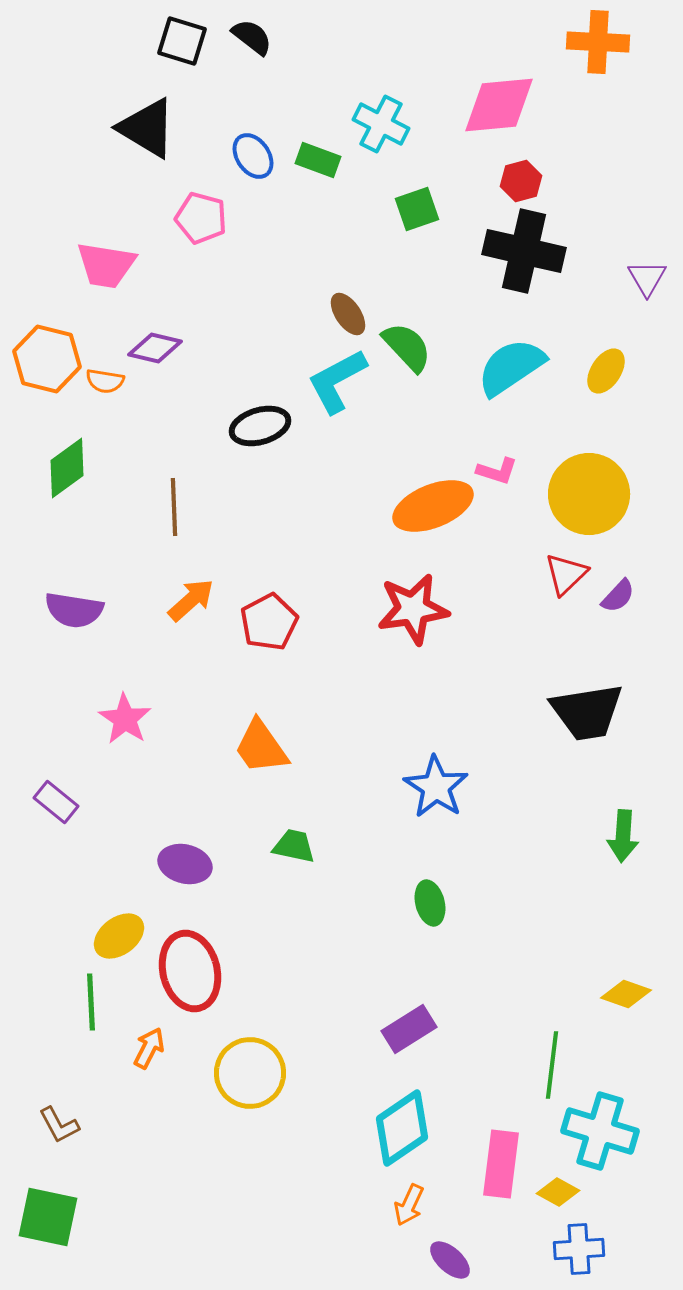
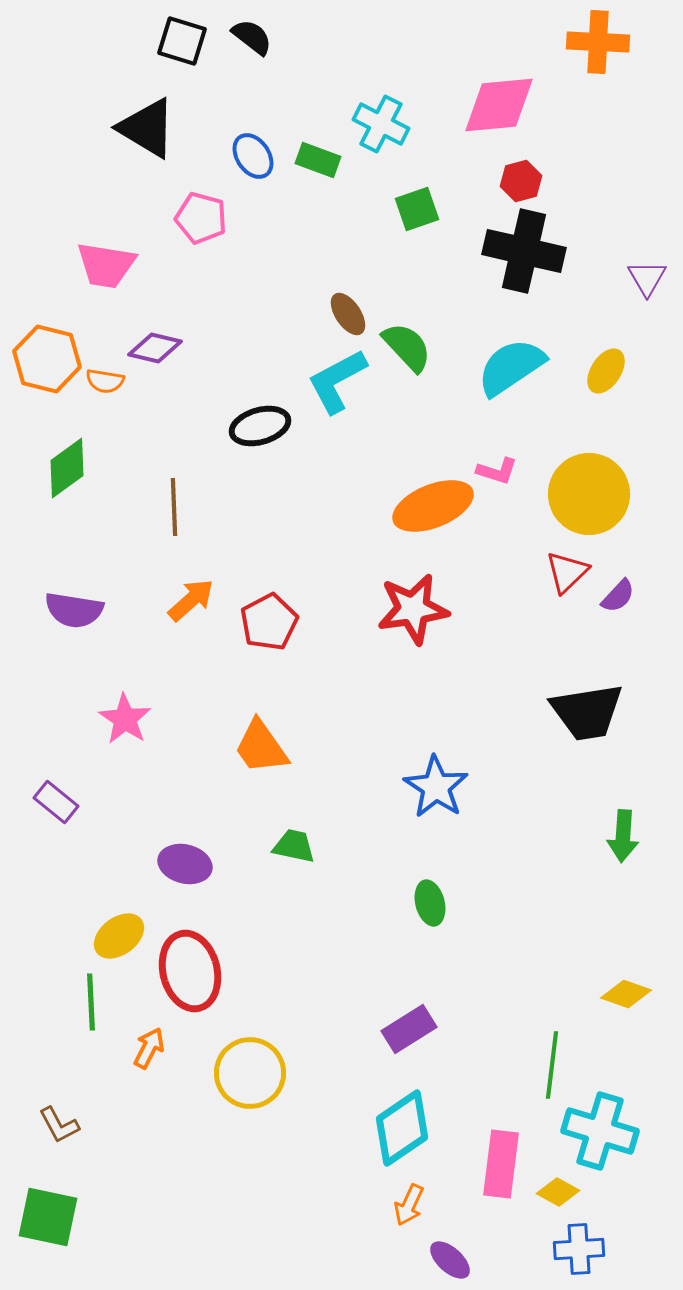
red triangle at (566, 574): moved 1 px right, 2 px up
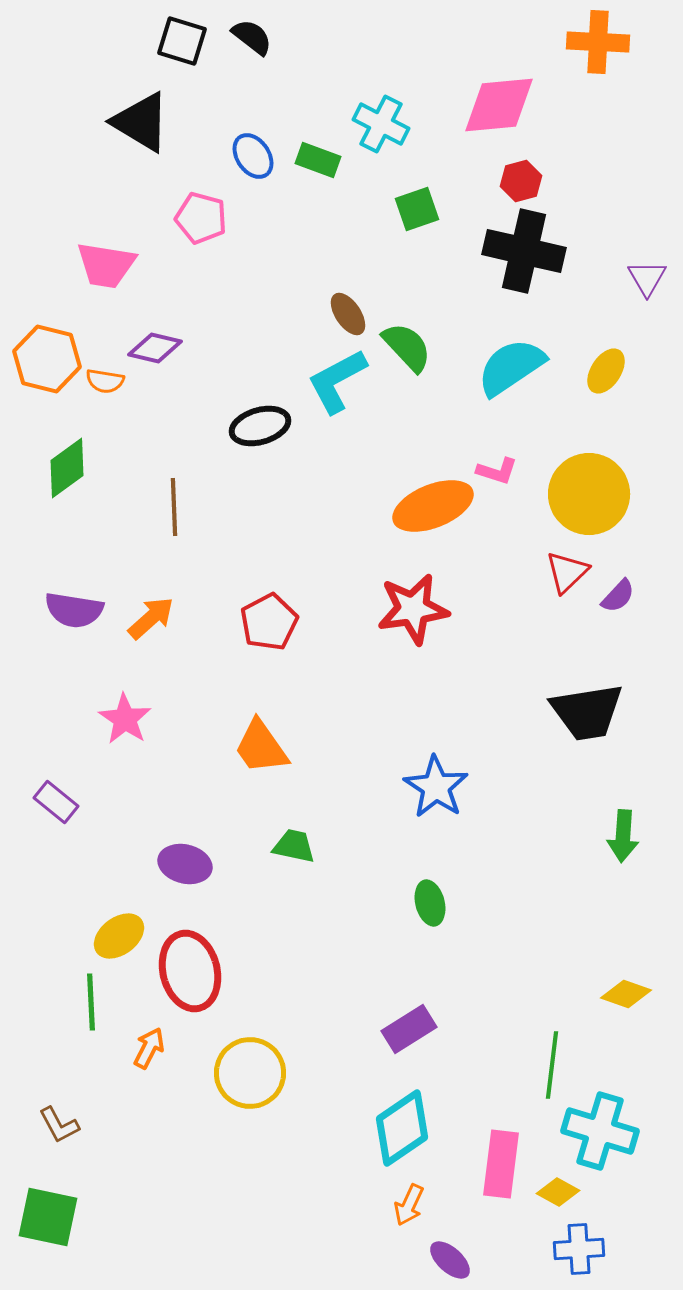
black triangle at (147, 128): moved 6 px left, 6 px up
orange arrow at (191, 600): moved 40 px left, 18 px down
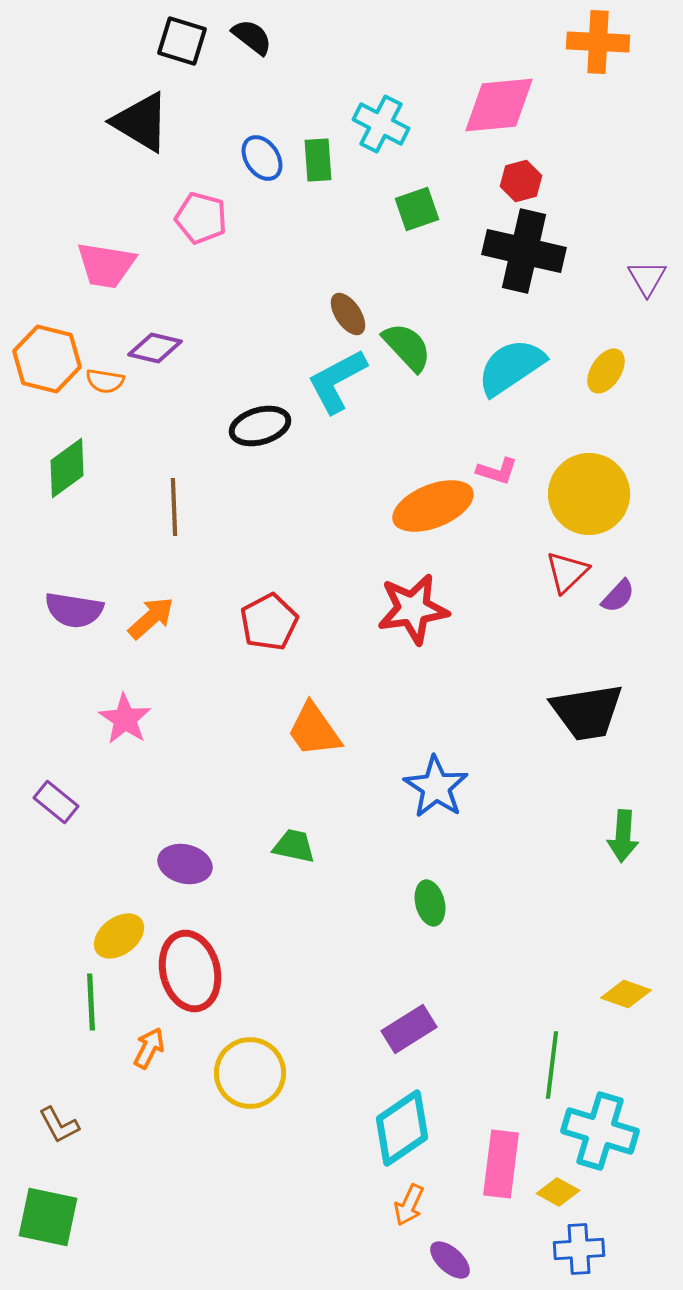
blue ellipse at (253, 156): moved 9 px right, 2 px down
green rectangle at (318, 160): rotated 66 degrees clockwise
orange trapezoid at (261, 747): moved 53 px right, 17 px up
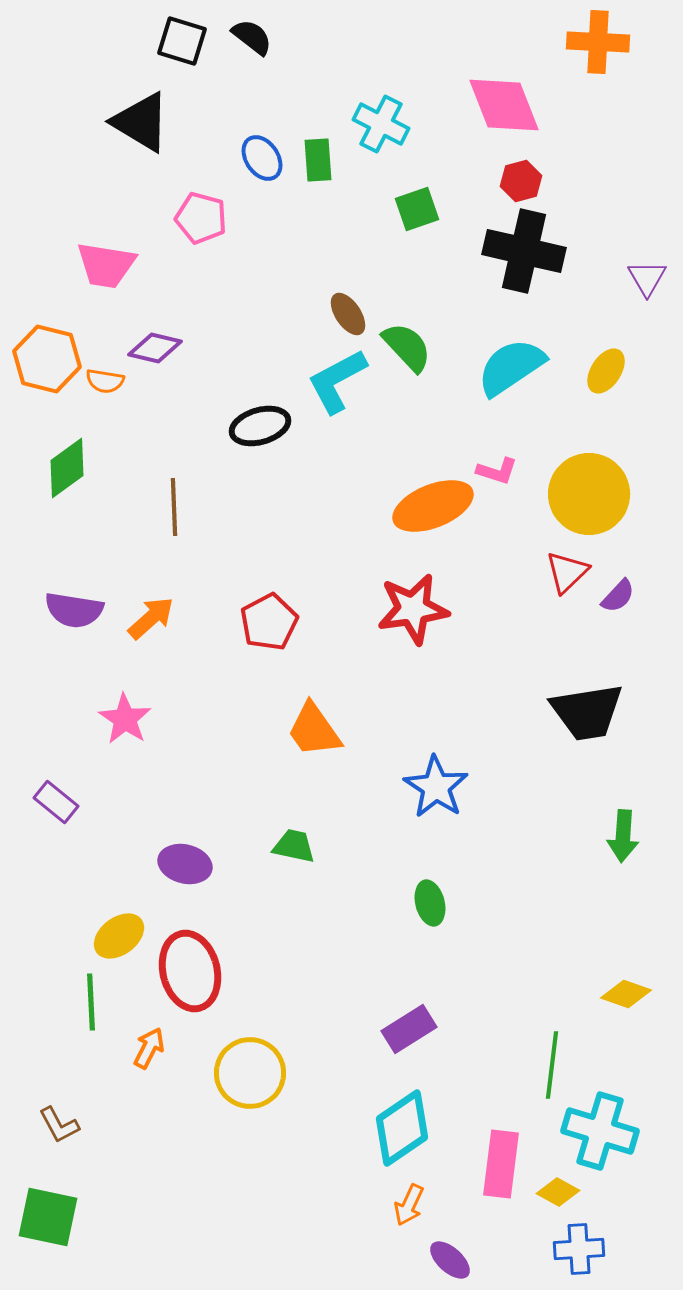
pink diamond at (499, 105): moved 5 px right; rotated 74 degrees clockwise
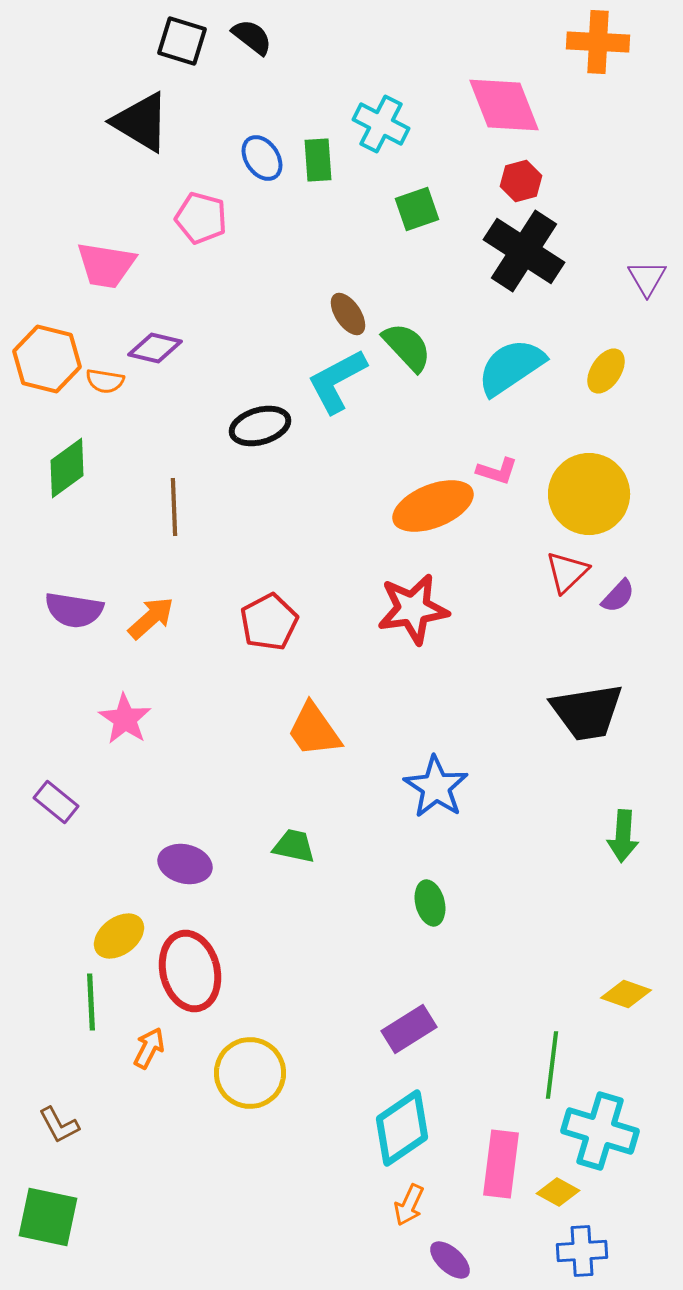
black cross at (524, 251): rotated 20 degrees clockwise
blue cross at (579, 1249): moved 3 px right, 2 px down
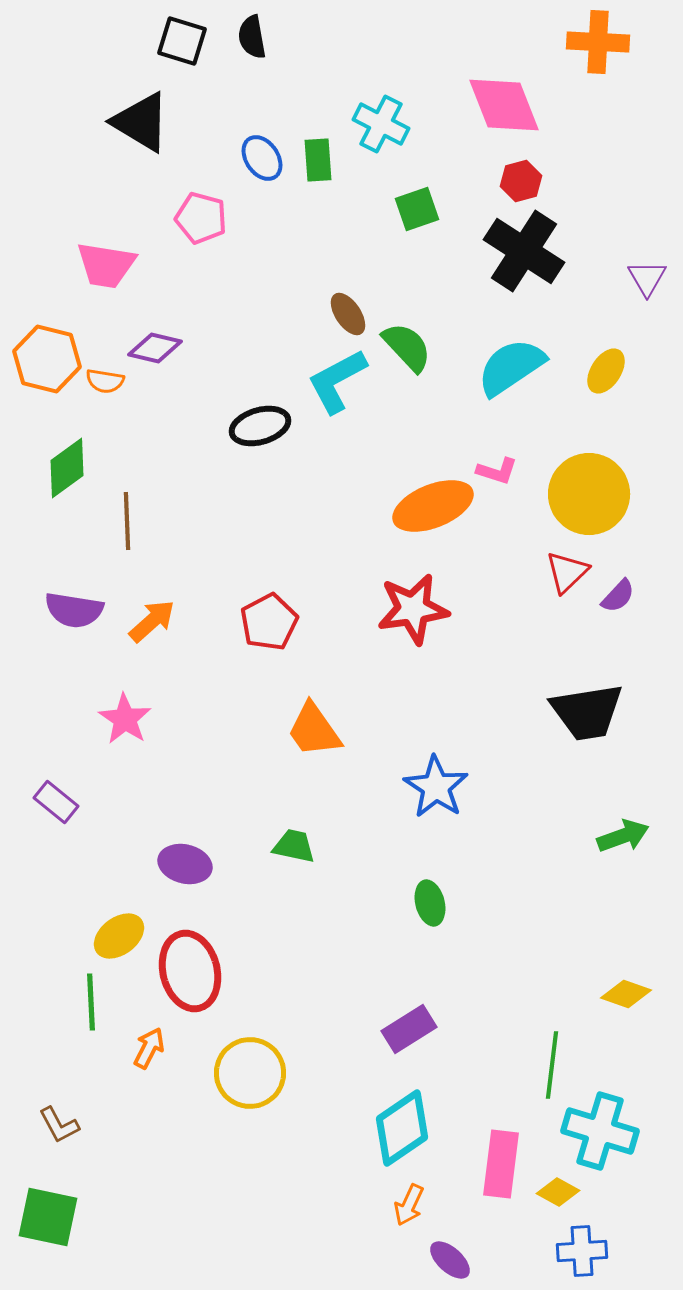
black semicircle at (252, 37): rotated 138 degrees counterclockwise
brown line at (174, 507): moved 47 px left, 14 px down
orange arrow at (151, 618): moved 1 px right, 3 px down
green arrow at (623, 836): rotated 114 degrees counterclockwise
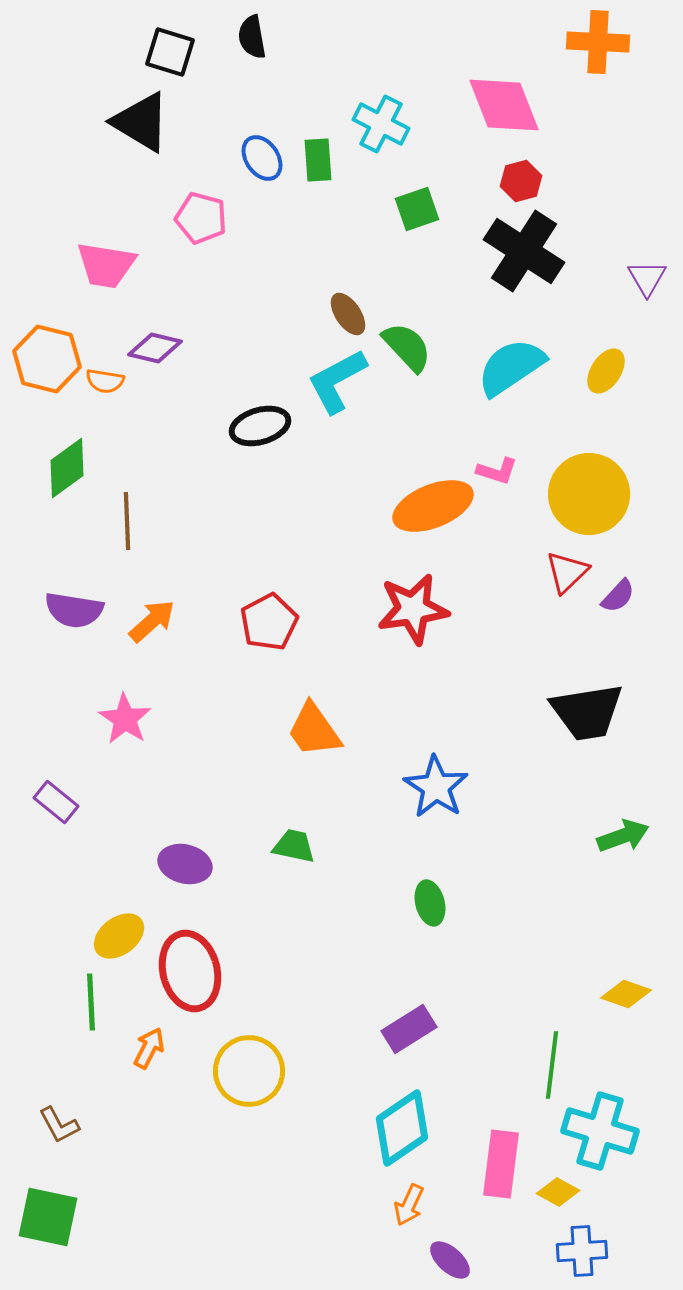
black square at (182, 41): moved 12 px left, 11 px down
yellow circle at (250, 1073): moved 1 px left, 2 px up
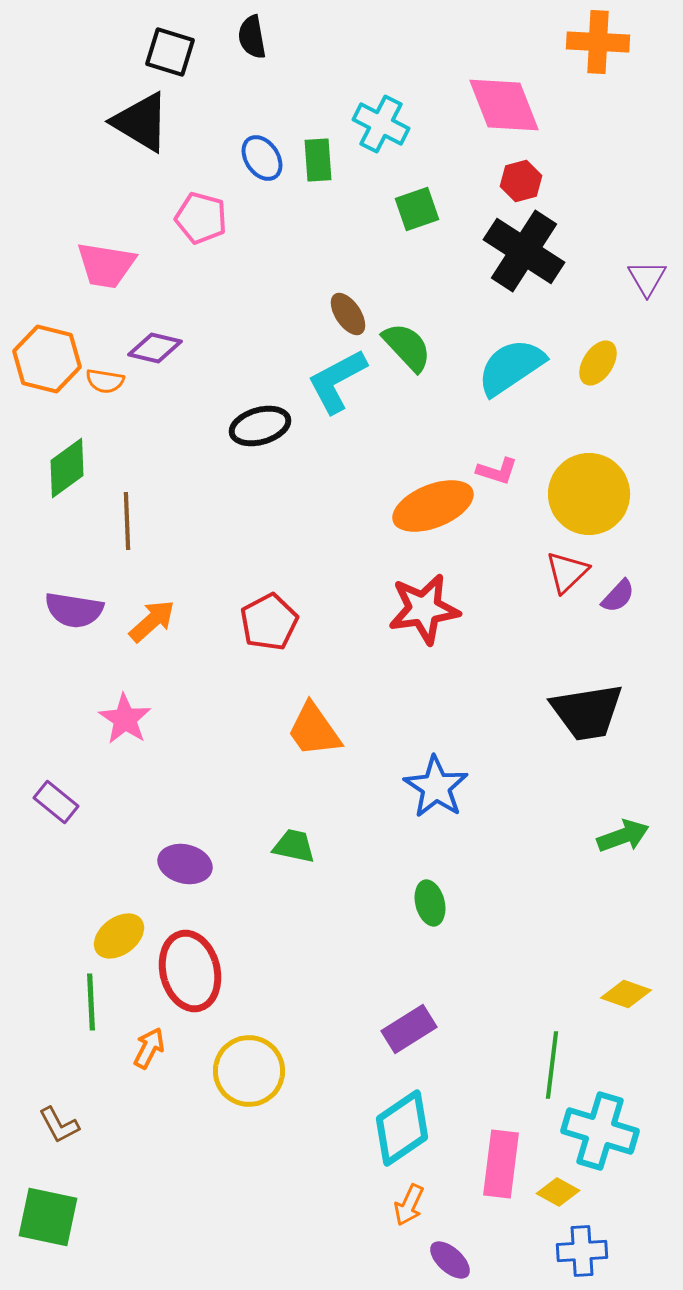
yellow ellipse at (606, 371): moved 8 px left, 8 px up
red star at (413, 609): moved 11 px right
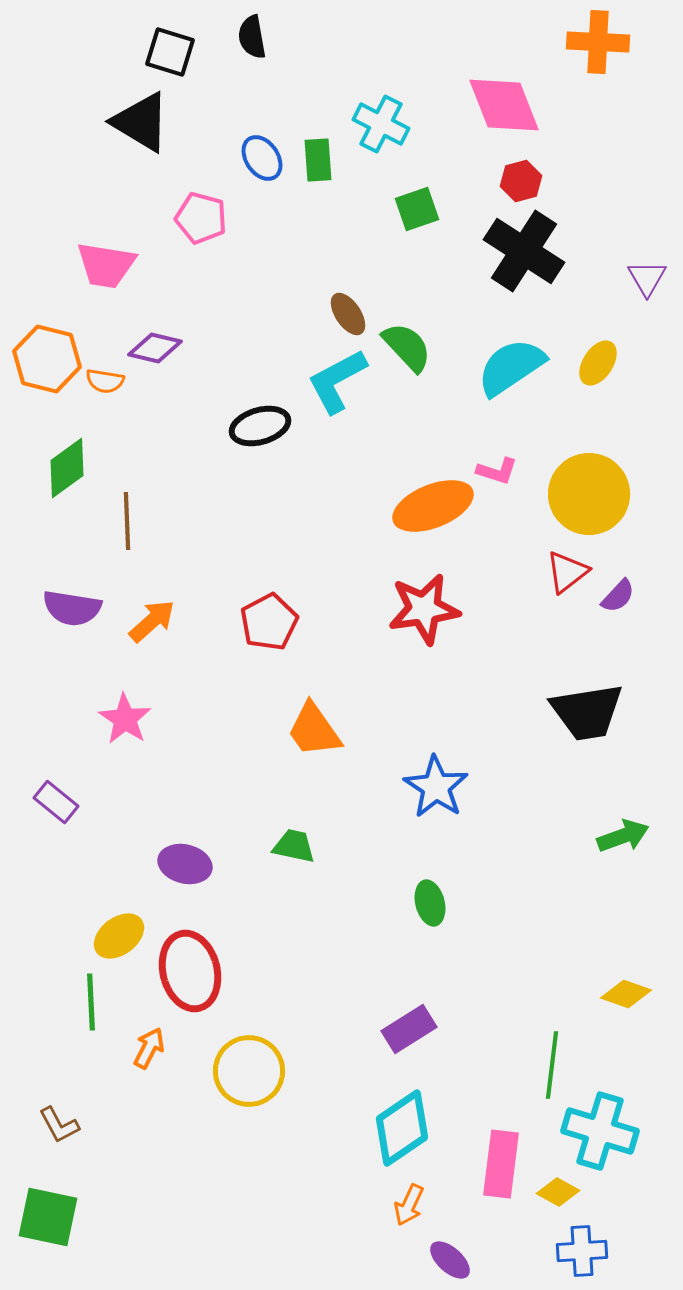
red triangle at (567, 572): rotated 6 degrees clockwise
purple semicircle at (74, 610): moved 2 px left, 2 px up
